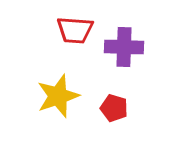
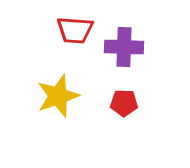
red pentagon: moved 10 px right, 5 px up; rotated 16 degrees counterclockwise
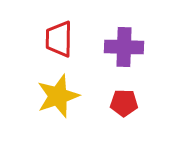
red trapezoid: moved 16 px left, 9 px down; rotated 87 degrees clockwise
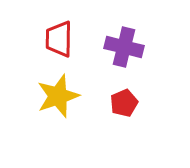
purple cross: rotated 12 degrees clockwise
red pentagon: rotated 24 degrees counterclockwise
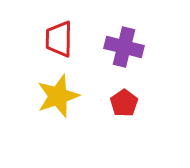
red pentagon: rotated 12 degrees counterclockwise
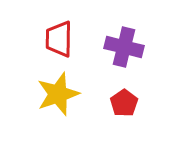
yellow star: moved 2 px up
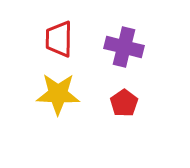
yellow star: rotated 21 degrees clockwise
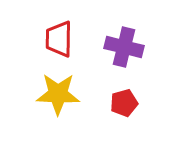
red pentagon: rotated 20 degrees clockwise
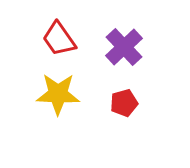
red trapezoid: rotated 36 degrees counterclockwise
purple cross: rotated 33 degrees clockwise
